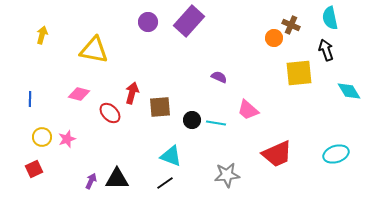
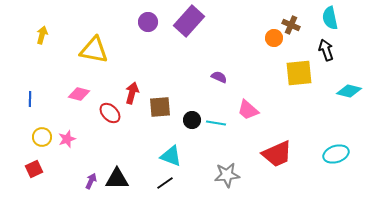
cyan diamond: rotated 45 degrees counterclockwise
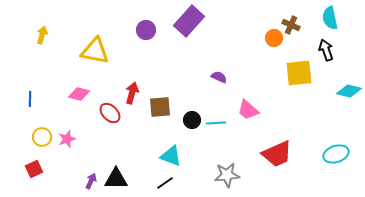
purple circle: moved 2 px left, 8 px down
yellow triangle: moved 1 px right, 1 px down
cyan line: rotated 12 degrees counterclockwise
black triangle: moved 1 px left
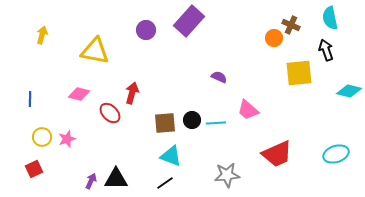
brown square: moved 5 px right, 16 px down
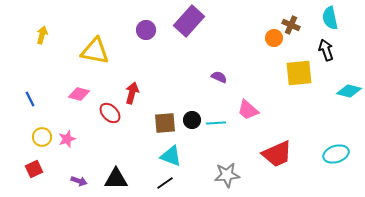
blue line: rotated 28 degrees counterclockwise
purple arrow: moved 12 px left; rotated 84 degrees clockwise
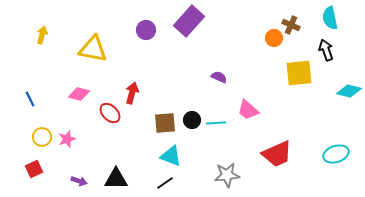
yellow triangle: moved 2 px left, 2 px up
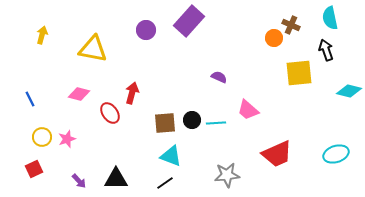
red ellipse: rotated 10 degrees clockwise
purple arrow: rotated 28 degrees clockwise
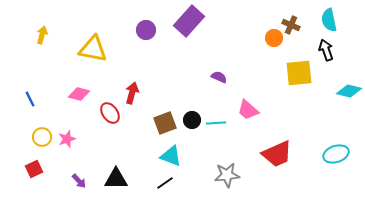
cyan semicircle: moved 1 px left, 2 px down
brown square: rotated 15 degrees counterclockwise
